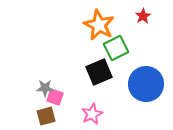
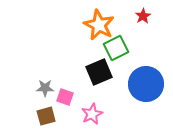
pink square: moved 10 px right
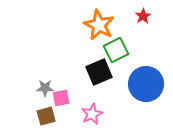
green square: moved 2 px down
pink square: moved 4 px left, 1 px down; rotated 30 degrees counterclockwise
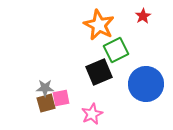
brown square: moved 13 px up
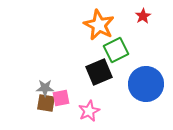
brown square: rotated 24 degrees clockwise
pink star: moved 3 px left, 3 px up
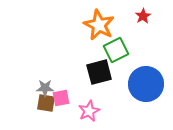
black square: rotated 8 degrees clockwise
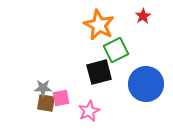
gray star: moved 2 px left
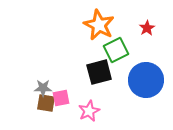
red star: moved 4 px right, 12 px down
blue circle: moved 4 px up
